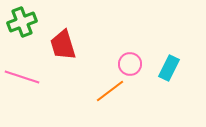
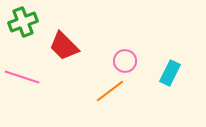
green cross: moved 1 px right
red trapezoid: moved 1 px right, 1 px down; rotated 28 degrees counterclockwise
pink circle: moved 5 px left, 3 px up
cyan rectangle: moved 1 px right, 5 px down
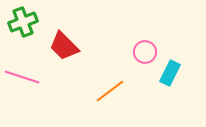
pink circle: moved 20 px right, 9 px up
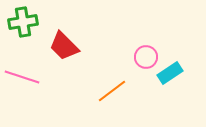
green cross: rotated 12 degrees clockwise
pink circle: moved 1 px right, 5 px down
cyan rectangle: rotated 30 degrees clockwise
orange line: moved 2 px right
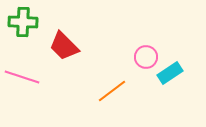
green cross: rotated 12 degrees clockwise
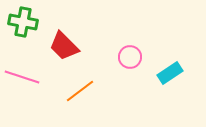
green cross: rotated 8 degrees clockwise
pink circle: moved 16 px left
orange line: moved 32 px left
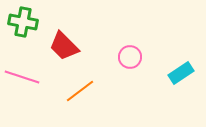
cyan rectangle: moved 11 px right
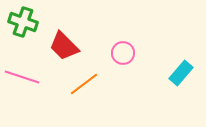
green cross: rotated 8 degrees clockwise
pink circle: moved 7 px left, 4 px up
cyan rectangle: rotated 15 degrees counterclockwise
orange line: moved 4 px right, 7 px up
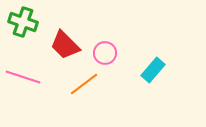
red trapezoid: moved 1 px right, 1 px up
pink circle: moved 18 px left
cyan rectangle: moved 28 px left, 3 px up
pink line: moved 1 px right
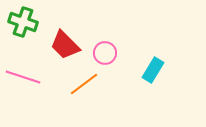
cyan rectangle: rotated 10 degrees counterclockwise
